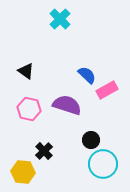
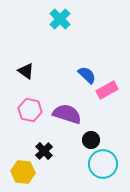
purple semicircle: moved 9 px down
pink hexagon: moved 1 px right, 1 px down
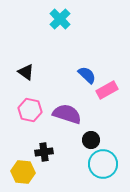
black triangle: moved 1 px down
black cross: moved 1 px down; rotated 36 degrees clockwise
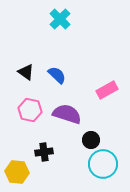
blue semicircle: moved 30 px left
yellow hexagon: moved 6 px left
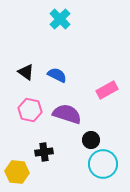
blue semicircle: rotated 18 degrees counterclockwise
